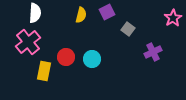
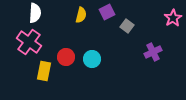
gray square: moved 1 px left, 3 px up
pink cross: moved 1 px right; rotated 15 degrees counterclockwise
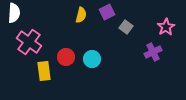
white semicircle: moved 21 px left
pink star: moved 7 px left, 9 px down
gray square: moved 1 px left, 1 px down
yellow rectangle: rotated 18 degrees counterclockwise
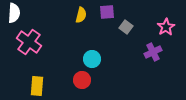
purple square: rotated 21 degrees clockwise
red circle: moved 16 px right, 23 px down
yellow rectangle: moved 7 px left, 15 px down; rotated 12 degrees clockwise
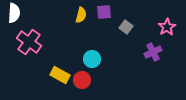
purple square: moved 3 px left
pink star: moved 1 px right
yellow rectangle: moved 23 px right, 11 px up; rotated 66 degrees counterclockwise
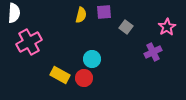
pink cross: rotated 25 degrees clockwise
red circle: moved 2 px right, 2 px up
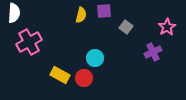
purple square: moved 1 px up
cyan circle: moved 3 px right, 1 px up
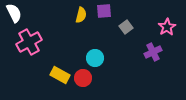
white semicircle: rotated 30 degrees counterclockwise
gray square: rotated 16 degrees clockwise
red circle: moved 1 px left
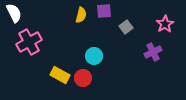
pink star: moved 2 px left, 3 px up
cyan circle: moved 1 px left, 2 px up
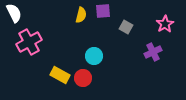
purple square: moved 1 px left
gray square: rotated 24 degrees counterclockwise
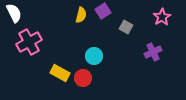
purple square: rotated 28 degrees counterclockwise
pink star: moved 3 px left, 7 px up
yellow rectangle: moved 2 px up
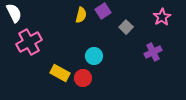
gray square: rotated 16 degrees clockwise
